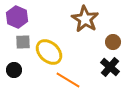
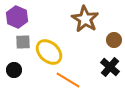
brown circle: moved 1 px right, 2 px up
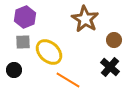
purple hexagon: moved 8 px right; rotated 15 degrees clockwise
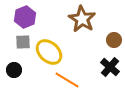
brown star: moved 3 px left
orange line: moved 1 px left
